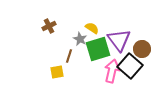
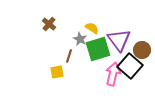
brown cross: moved 2 px up; rotated 24 degrees counterclockwise
brown circle: moved 1 px down
pink arrow: moved 1 px right, 3 px down
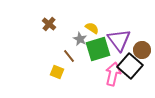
brown line: rotated 56 degrees counterclockwise
yellow square: rotated 32 degrees clockwise
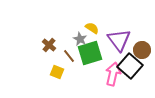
brown cross: moved 21 px down
green square: moved 8 px left, 4 px down
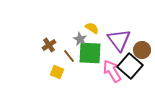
brown cross: rotated 16 degrees clockwise
green square: rotated 20 degrees clockwise
pink arrow: moved 1 px left, 3 px up; rotated 45 degrees counterclockwise
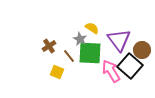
brown cross: moved 1 px down
pink arrow: moved 1 px left
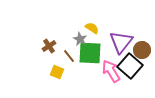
purple triangle: moved 2 px right, 2 px down; rotated 15 degrees clockwise
